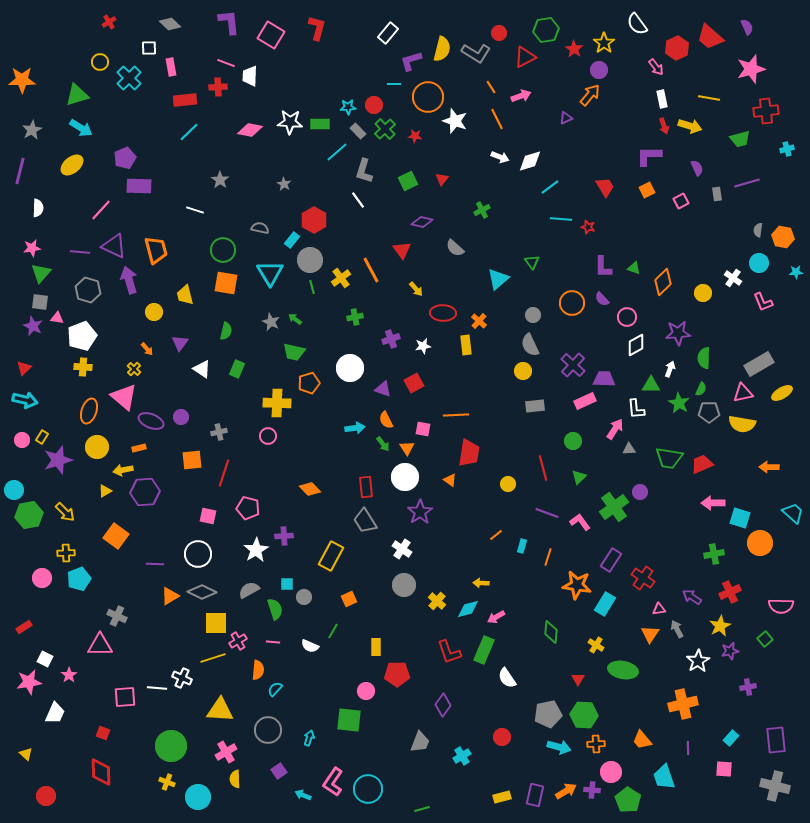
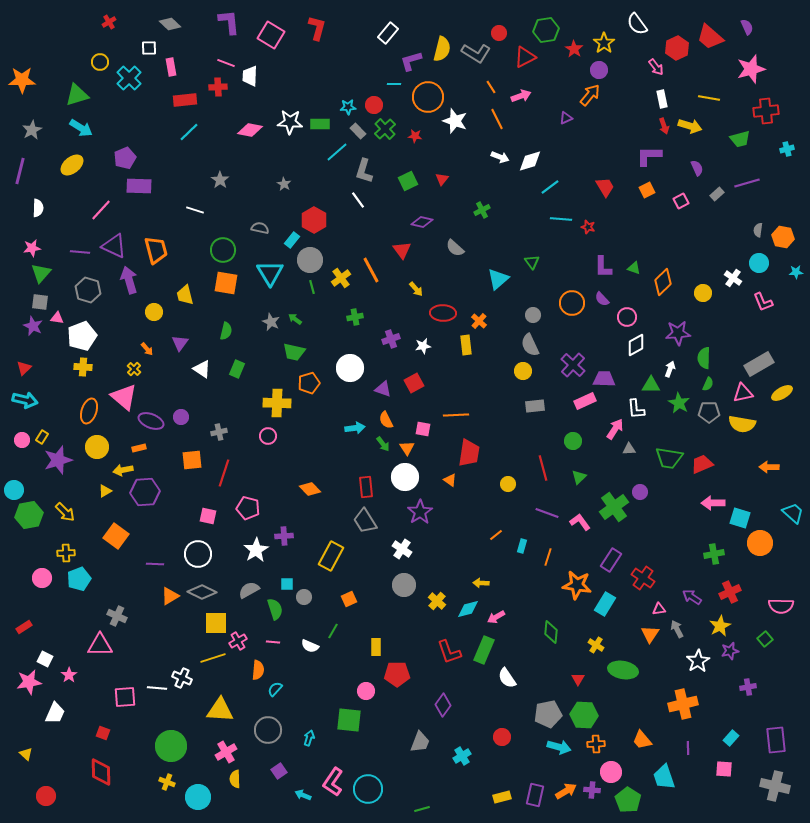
gray rectangle at (717, 194): rotated 56 degrees clockwise
green semicircle at (701, 389): moved 7 px right, 5 px up
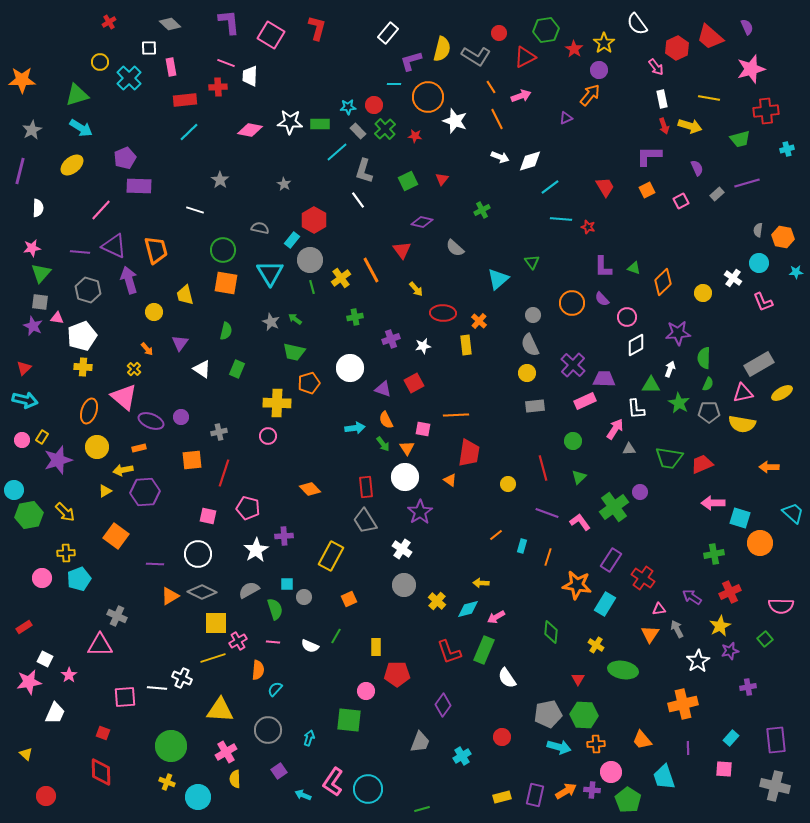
gray L-shape at (476, 53): moved 3 px down
yellow circle at (523, 371): moved 4 px right, 2 px down
green line at (333, 631): moved 3 px right, 5 px down
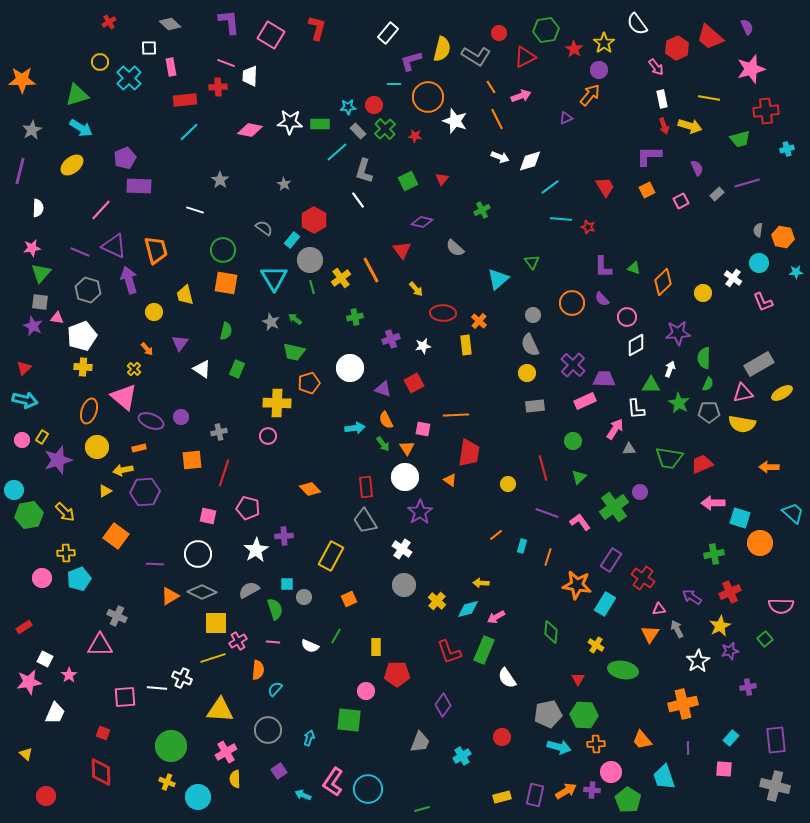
gray semicircle at (260, 228): moved 4 px right; rotated 24 degrees clockwise
purple line at (80, 252): rotated 18 degrees clockwise
cyan triangle at (270, 273): moved 4 px right, 5 px down
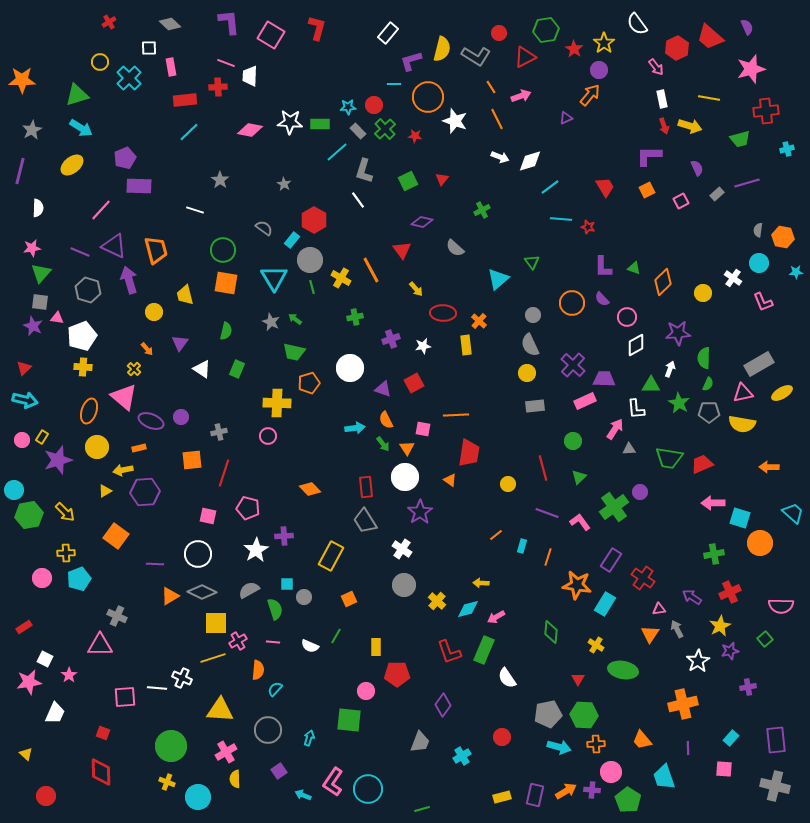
yellow cross at (341, 278): rotated 24 degrees counterclockwise
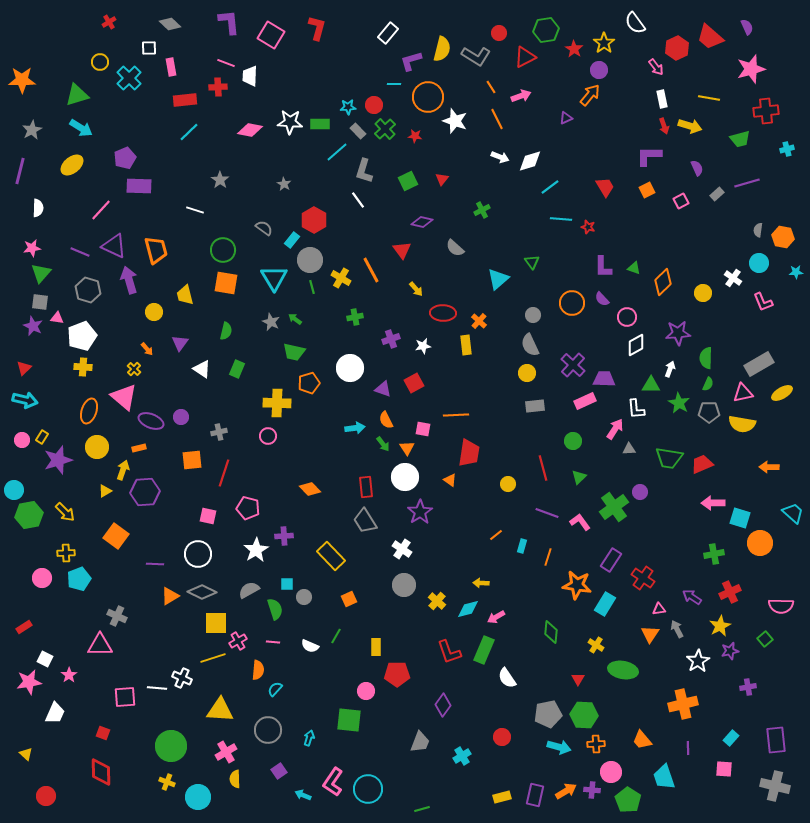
white semicircle at (637, 24): moved 2 px left, 1 px up
green semicircle at (704, 358): moved 2 px right
yellow arrow at (123, 470): rotated 120 degrees clockwise
yellow rectangle at (331, 556): rotated 72 degrees counterclockwise
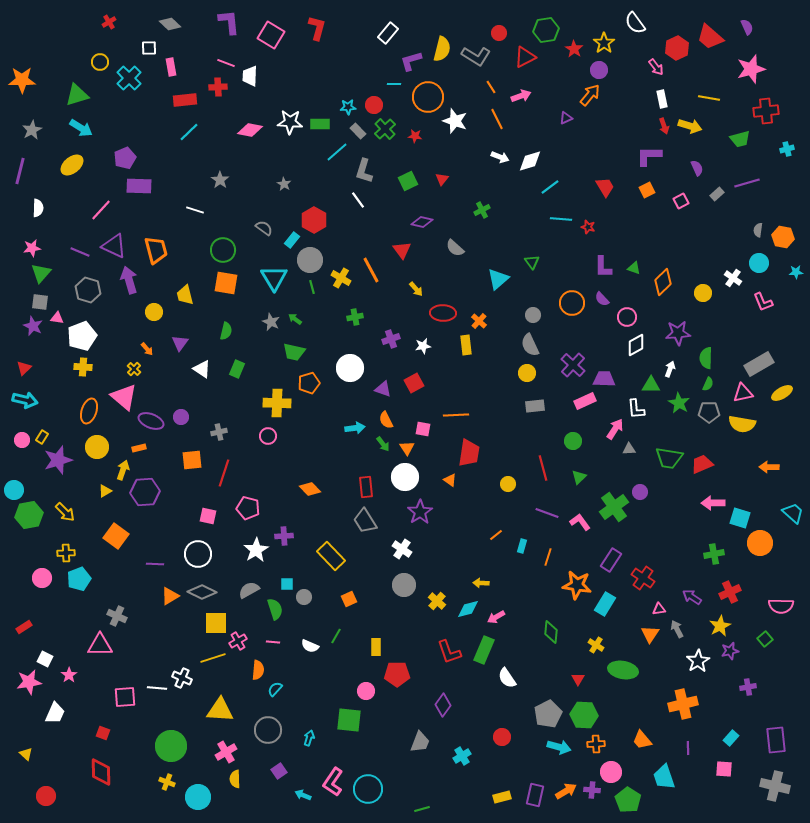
gray pentagon at (548, 714): rotated 16 degrees counterclockwise
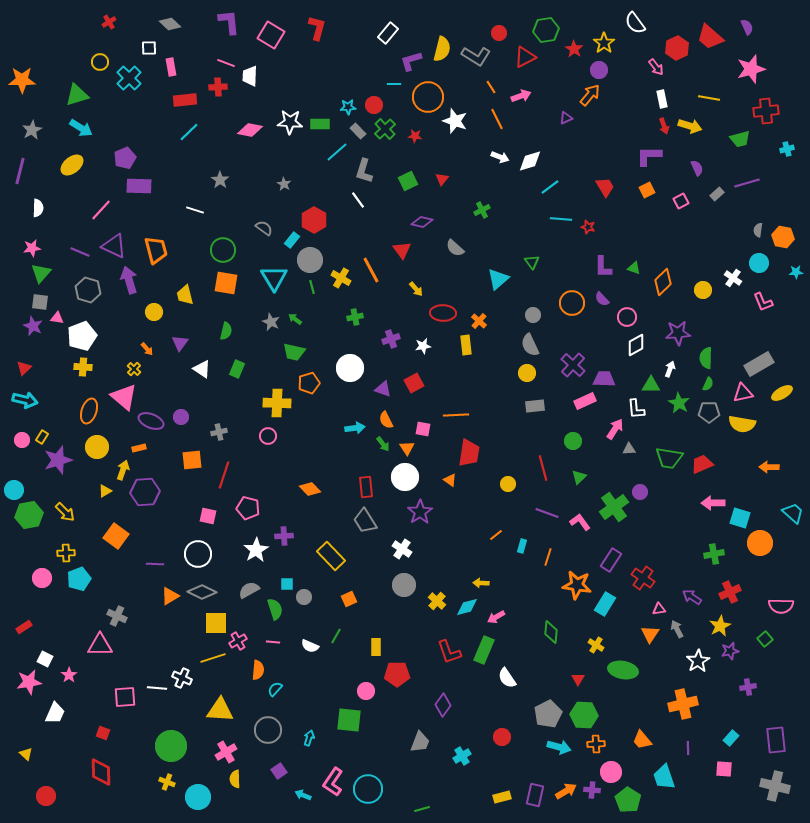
yellow circle at (703, 293): moved 3 px up
red line at (224, 473): moved 2 px down
cyan diamond at (468, 609): moved 1 px left, 2 px up
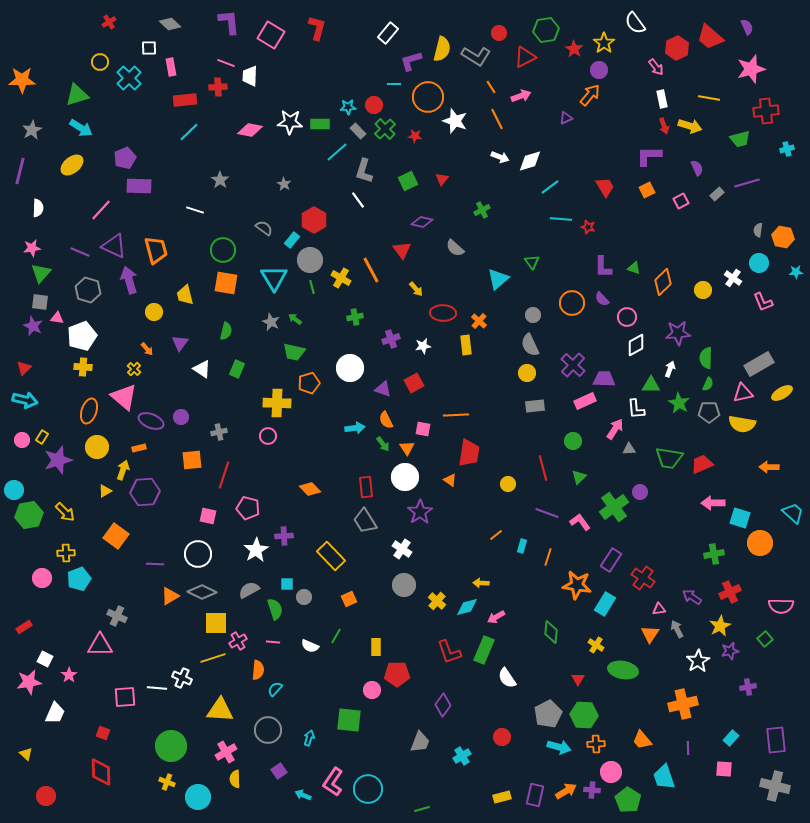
pink circle at (366, 691): moved 6 px right, 1 px up
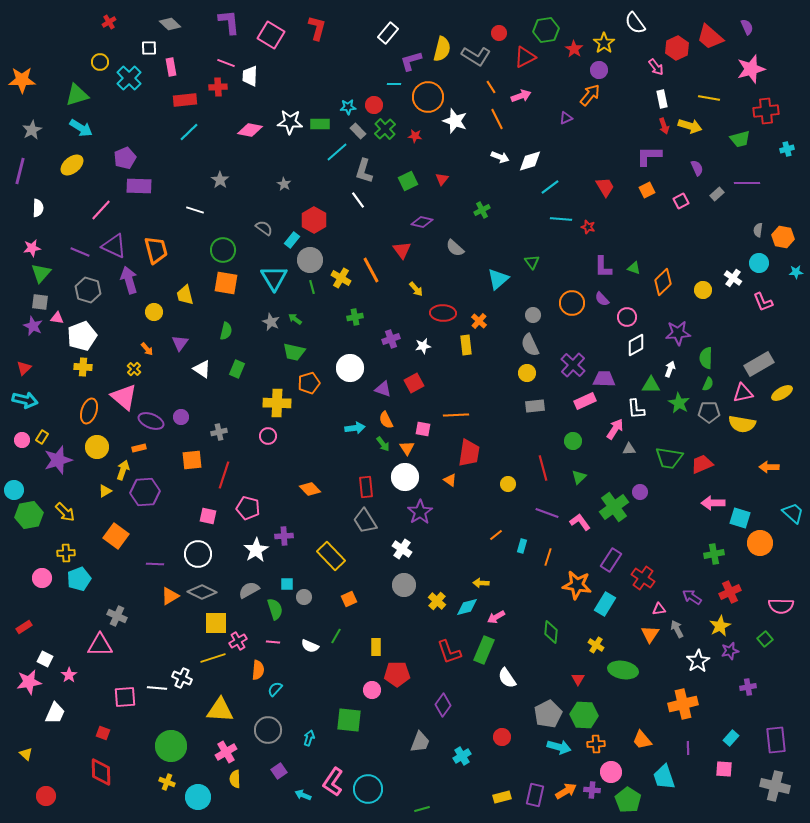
purple line at (747, 183): rotated 15 degrees clockwise
